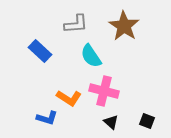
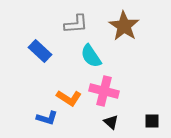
black square: moved 5 px right; rotated 21 degrees counterclockwise
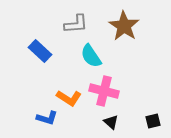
black square: moved 1 px right; rotated 14 degrees counterclockwise
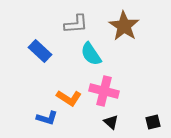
cyan semicircle: moved 2 px up
black square: moved 1 px down
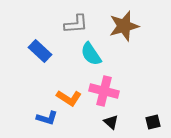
brown star: rotated 24 degrees clockwise
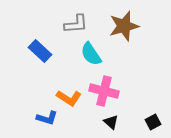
black square: rotated 14 degrees counterclockwise
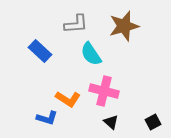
orange L-shape: moved 1 px left, 1 px down
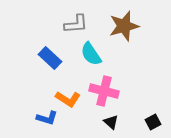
blue rectangle: moved 10 px right, 7 px down
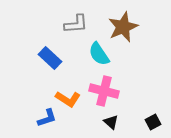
brown star: moved 1 px left, 1 px down; rotated 8 degrees counterclockwise
cyan semicircle: moved 8 px right
blue L-shape: rotated 35 degrees counterclockwise
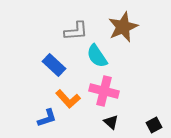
gray L-shape: moved 7 px down
cyan semicircle: moved 2 px left, 2 px down
blue rectangle: moved 4 px right, 7 px down
orange L-shape: rotated 15 degrees clockwise
black square: moved 1 px right, 3 px down
